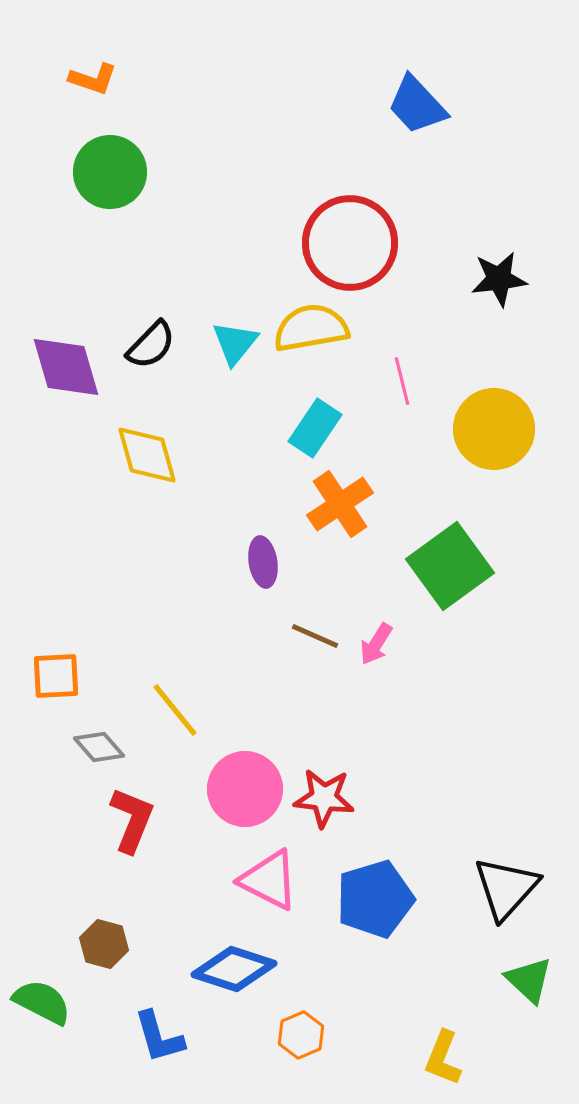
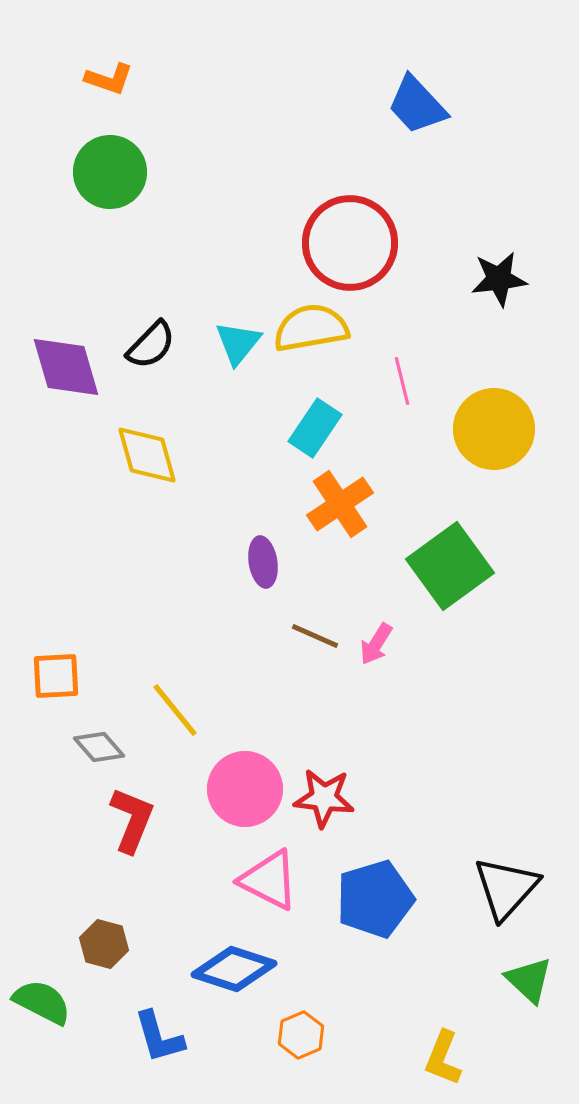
orange L-shape: moved 16 px right
cyan triangle: moved 3 px right
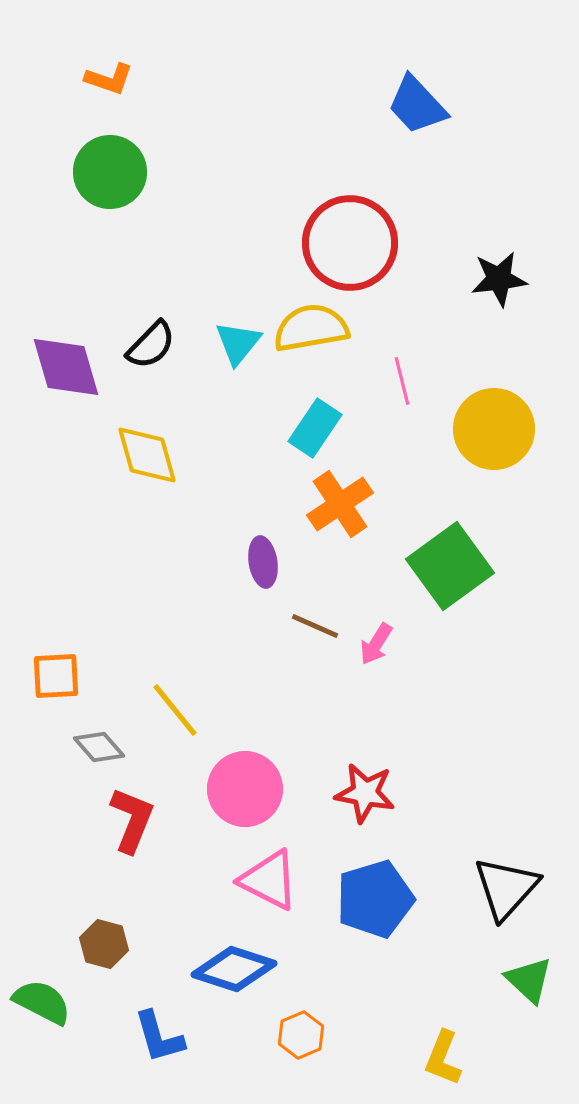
brown line: moved 10 px up
red star: moved 41 px right, 5 px up; rotated 4 degrees clockwise
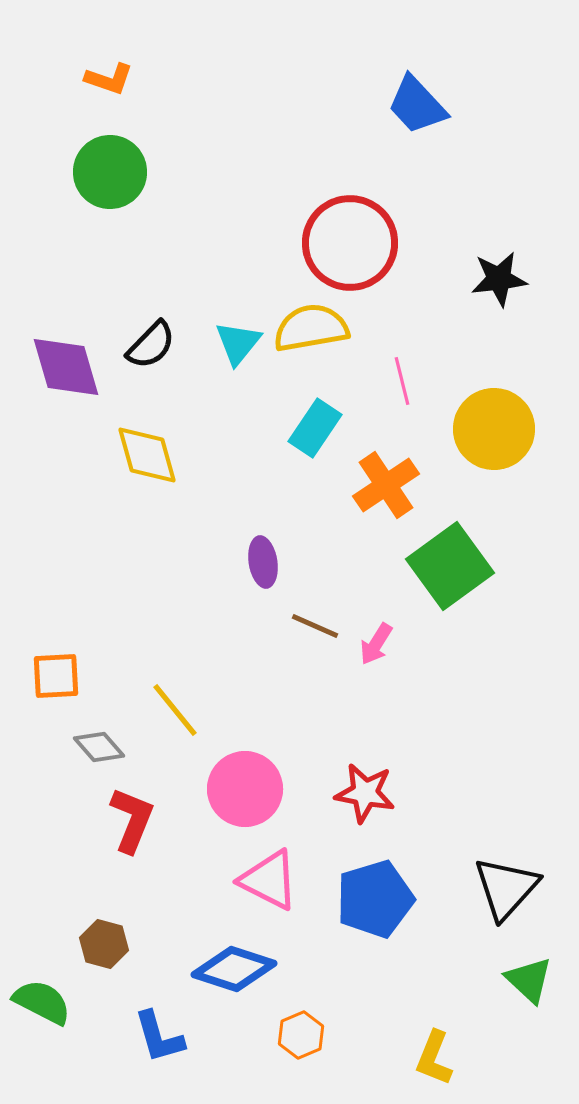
orange cross: moved 46 px right, 19 px up
yellow L-shape: moved 9 px left
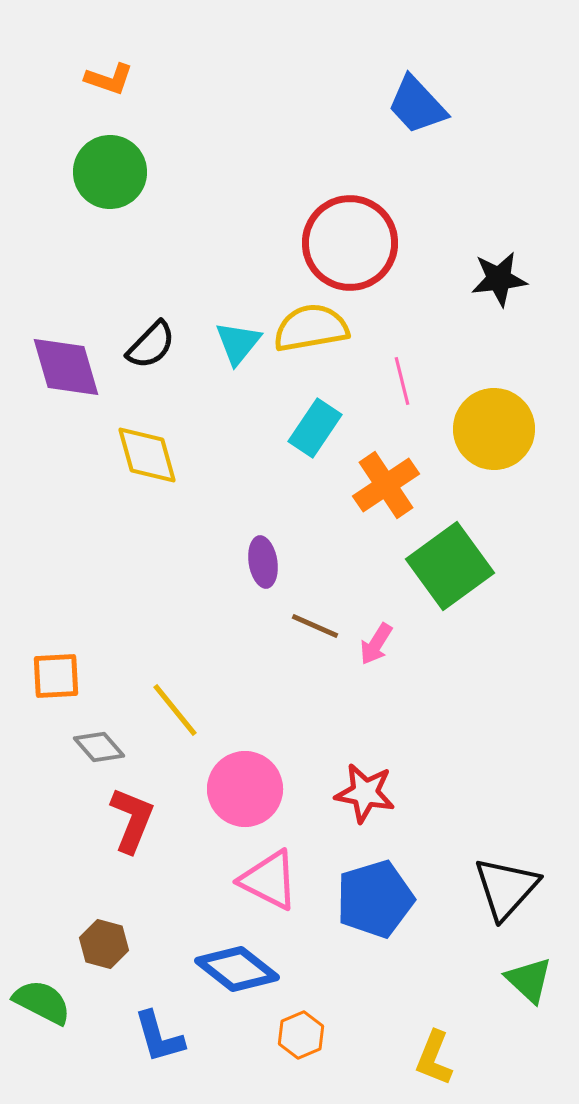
blue diamond: moved 3 px right; rotated 20 degrees clockwise
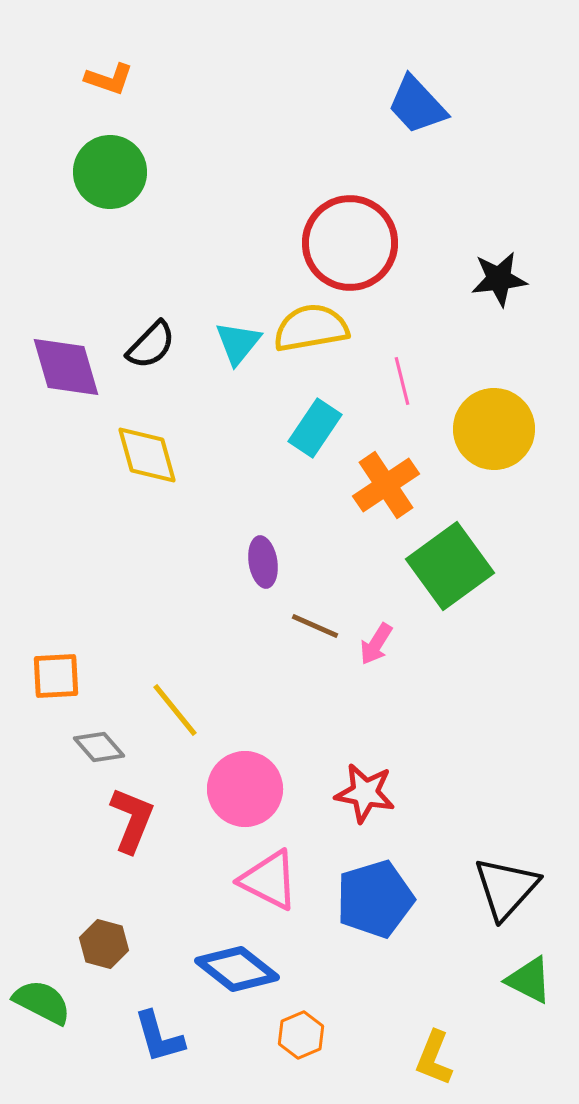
green triangle: rotated 16 degrees counterclockwise
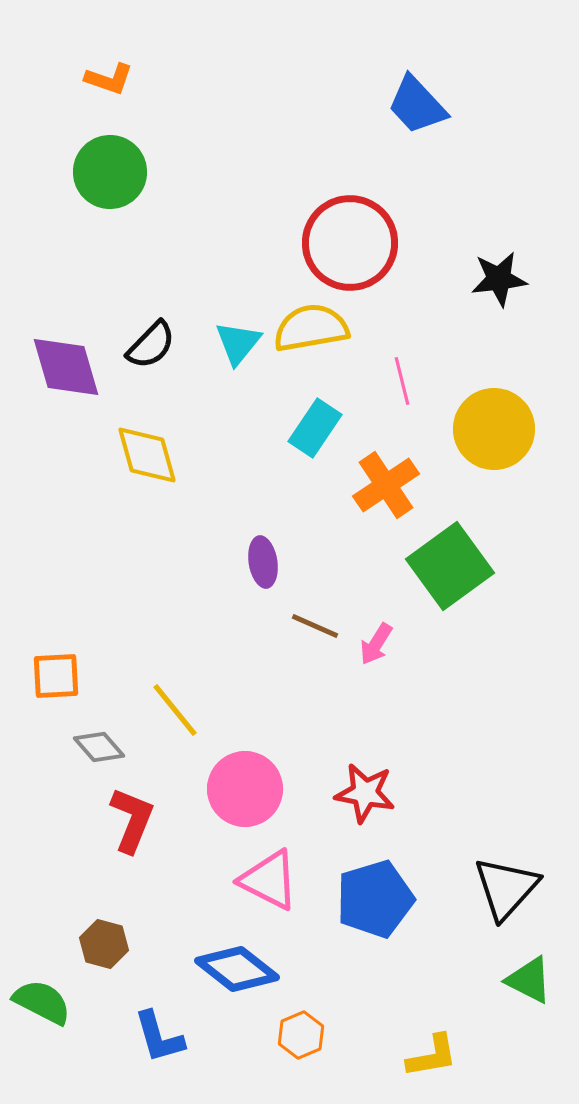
yellow L-shape: moved 2 px left, 2 px up; rotated 122 degrees counterclockwise
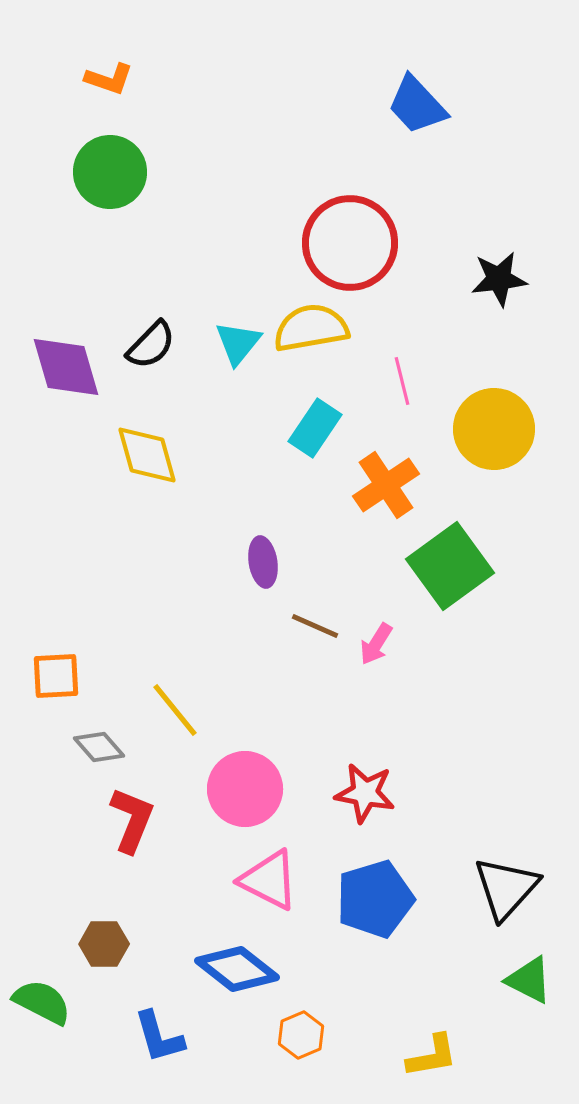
brown hexagon: rotated 15 degrees counterclockwise
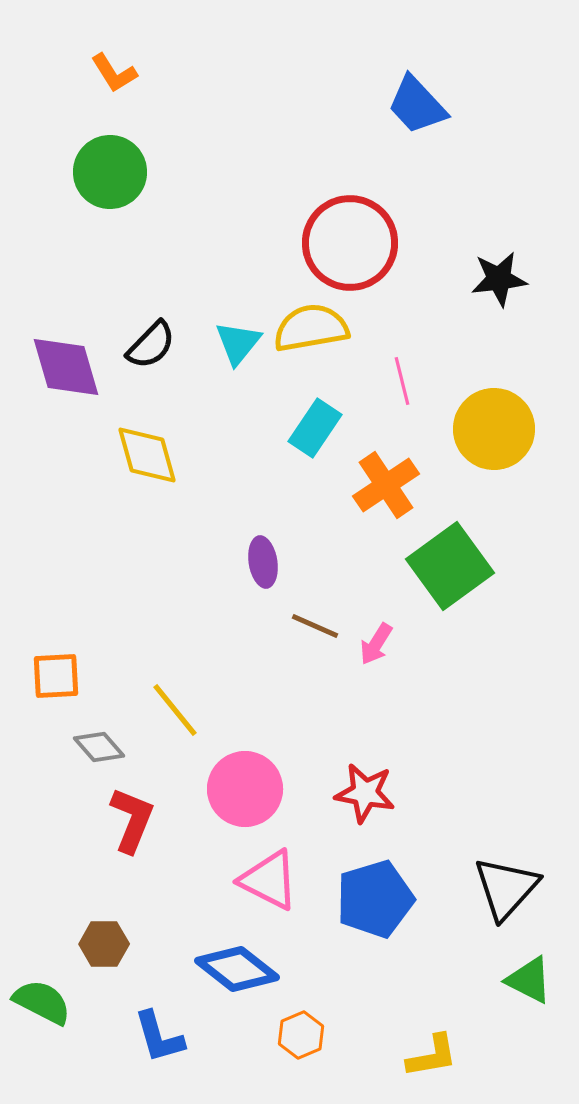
orange L-shape: moved 5 px right, 6 px up; rotated 39 degrees clockwise
